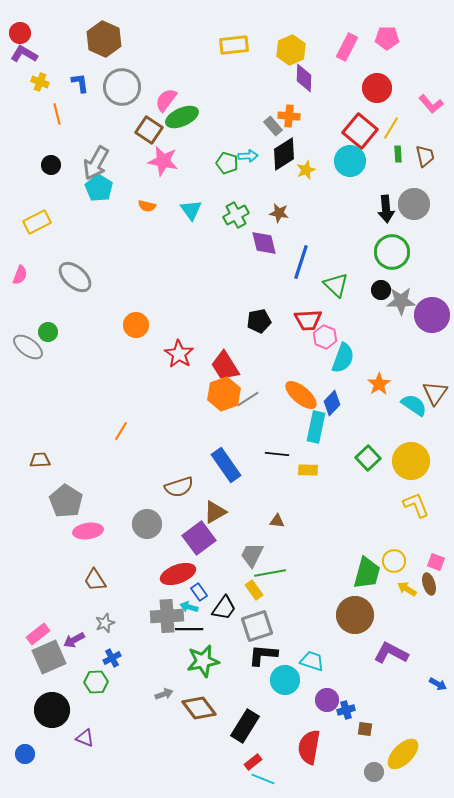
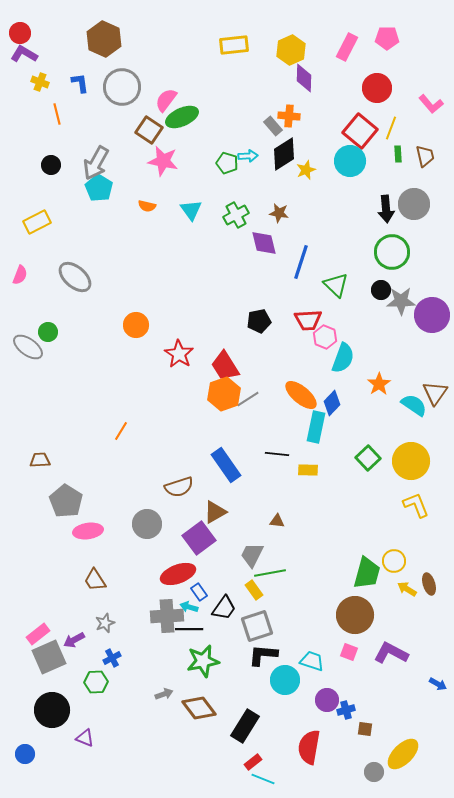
yellow line at (391, 128): rotated 10 degrees counterclockwise
pink square at (436, 562): moved 87 px left, 90 px down
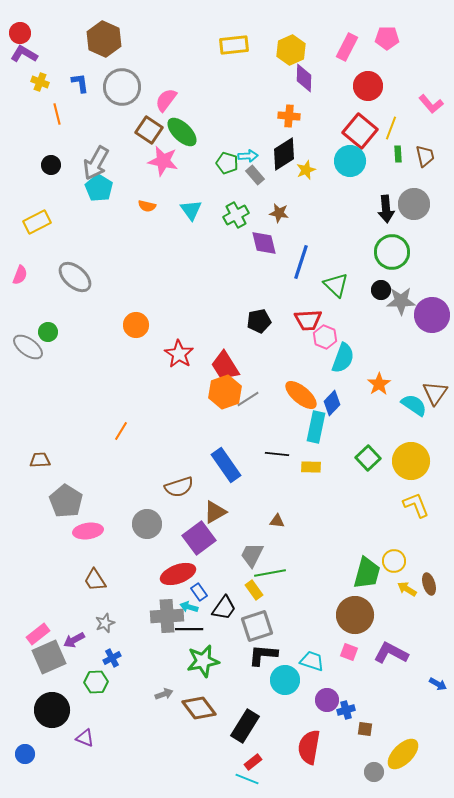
red circle at (377, 88): moved 9 px left, 2 px up
green ellipse at (182, 117): moved 15 px down; rotated 68 degrees clockwise
gray rectangle at (273, 126): moved 18 px left, 49 px down
orange hexagon at (224, 394): moved 1 px right, 2 px up
yellow rectangle at (308, 470): moved 3 px right, 3 px up
cyan line at (263, 779): moved 16 px left
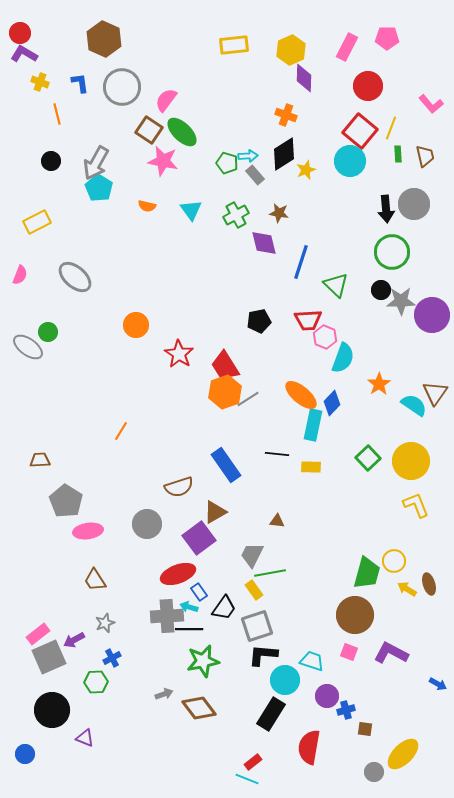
orange cross at (289, 116): moved 3 px left, 1 px up; rotated 15 degrees clockwise
black circle at (51, 165): moved 4 px up
cyan rectangle at (316, 427): moved 3 px left, 2 px up
purple circle at (327, 700): moved 4 px up
black rectangle at (245, 726): moved 26 px right, 12 px up
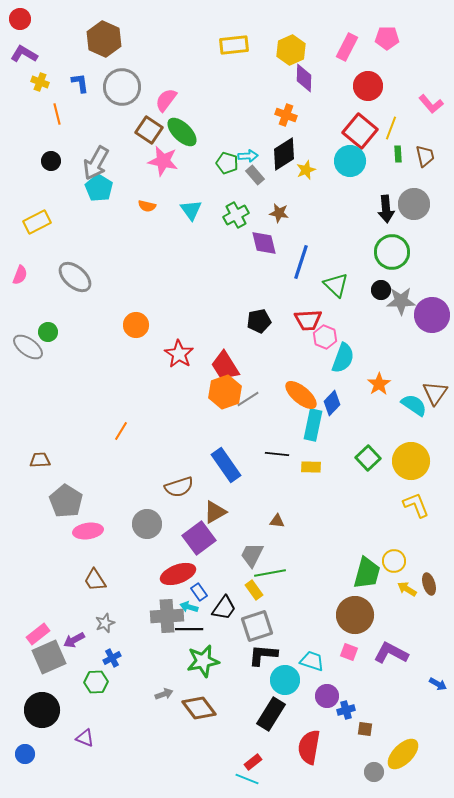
red circle at (20, 33): moved 14 px up
black circle at (52, 710): moved 10 px left
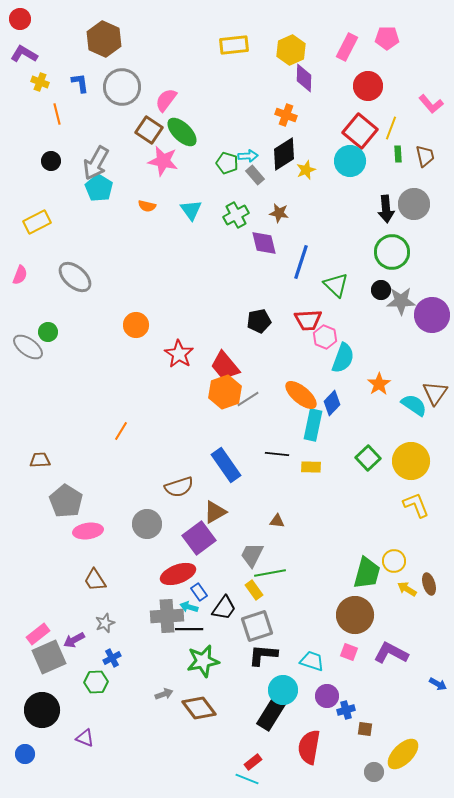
red trapezoid at (225, 366): rotated 8 degrees counterclockwise
cyan circle at (285, 680): moved 2 px left, 10 px down
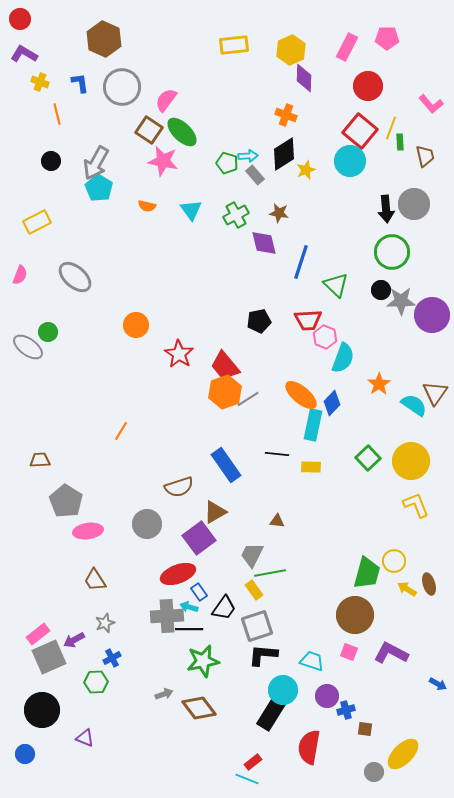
green rectangle at (398, 154): moved 2 px right, 12 px up
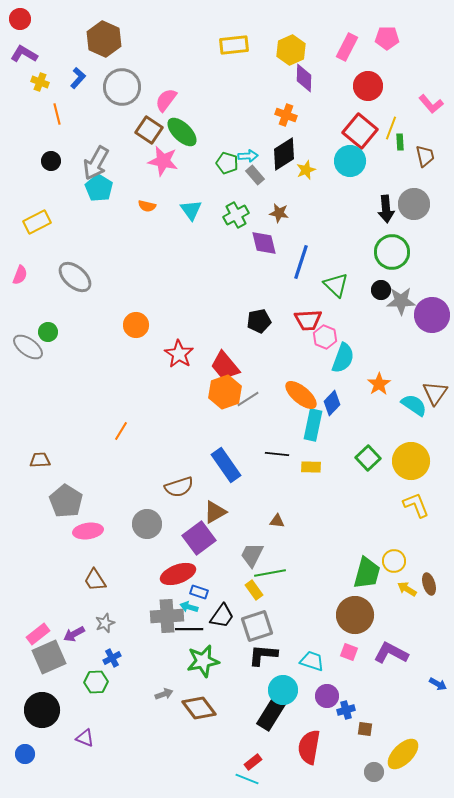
blue L-shape at (80, 83): moved 2 px left, 5 px up; rotated 50 degrees clockwise
blue rectangle at (199, 592): rotated 36 degrees counterclockwise
black trapezoid at (224, 608): moved 2 px left, 8 px down
purple arrow at (74, 640): moved 6 px up
